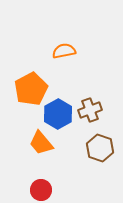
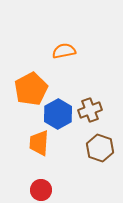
orange trapezoid: moved 2 px left; rotated 44 degrees clockwise
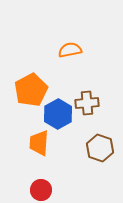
orange semicircle: moved 6 px right, 1 px up
orange pentagon: moved 1 px down
brown cross: moved 3 px left, 7 px up; rotated 15 degrees clockwise
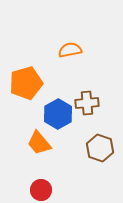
orange pentagon: moved 5 px left, 7 px up; rotated 12 degrees clockwise
orange trapezoid: rotated 44 degrees counterclockwise
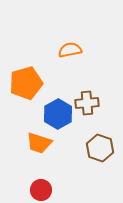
orange trapezoid: rotated 32 degrees counterclockwise
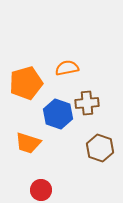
orange semicircle: moved 3 px left, 18 px down
blue hexagon: rotated 12 degrees counterclockwise
orange trapezoid: moved 11 px left
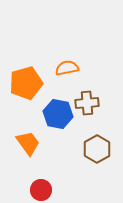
blue hexagon: rotated 8 degrees counterclockwise
orange trapezoid: rotated 144 degrees counterclockwise
brown hexagon: moved 3 px left, 1 px down; rotated 12 degrees clockwise
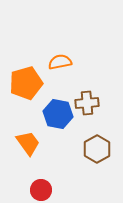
orange semicircle: moved 7 px left, 6 px up
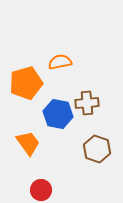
brown hexagon: rotated 12 degrees counterclockwise
